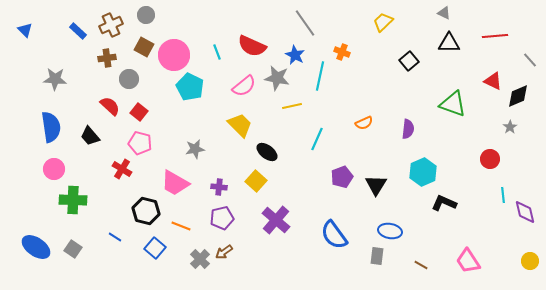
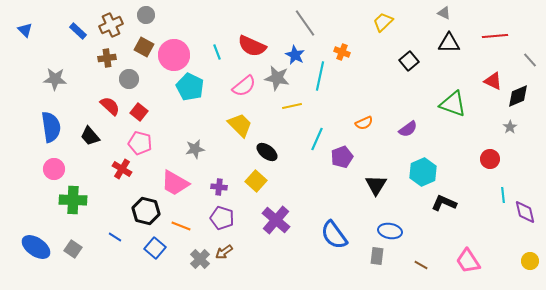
purple semicircle at (408, 129): rotated 48 degrees clockwise
purple pentagon at (342, 177): moved 20 px up
purple pentagon at (222, 218): rotated 30 degrees clockwise
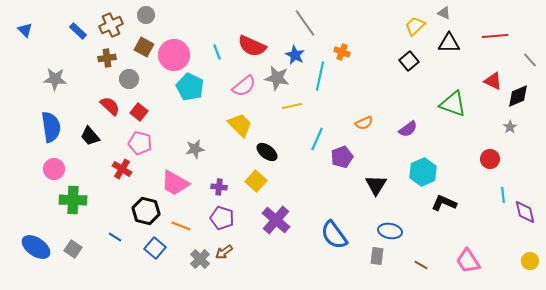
yellow trapezoid at (383, 22): moved 32 px right, 4 px down
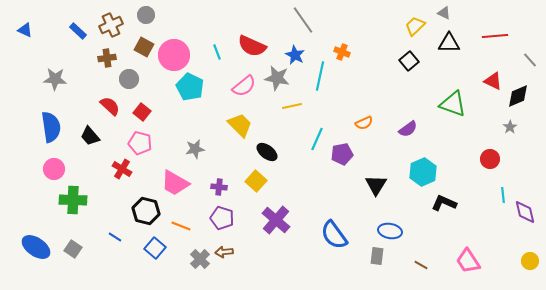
gray line at (305, 23): moved 2 px left, 3 px up
blue triangle at (25, 30): rotated 21 degrees counterclockwise
red square at (139, 112): moved 3 px right
purple pentagon at (342, 157): moved 3 px up; rotated 10 degrees clockwise
brown arrow at (224, 252): rotated 30 degrees clockwise
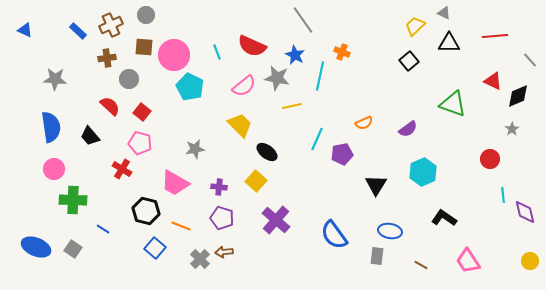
brown square at (144, 47): rotated 24 degrees counterclockwise
gray star at (510, 127): moved 2 px right, 2 px down
black L-shape at (444, 203): moved 15 px down; rotated 10 degrees clockwise
blue line at (115, 237): moved 12 px left, 8 px up
blue ellipse at (36, 247): rotated 12 degrees counterclockwise
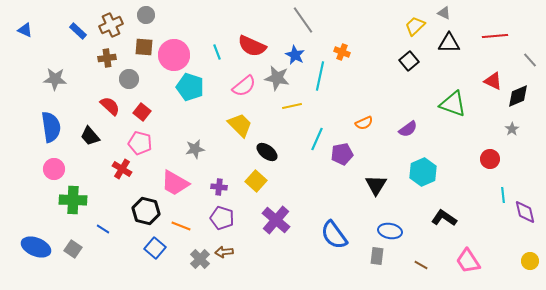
cyan pentagon at (190, 87): rotated 8 degrees counterclockwise
